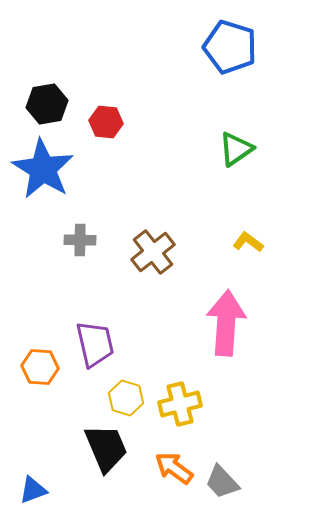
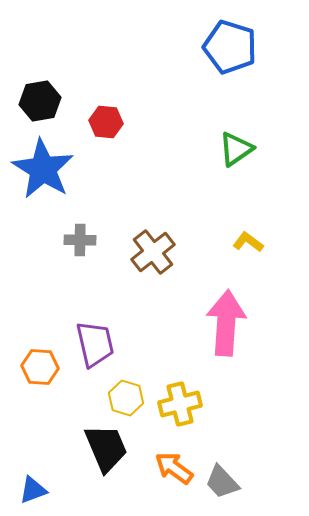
black hexagon: moved 7 px left, 3 px up
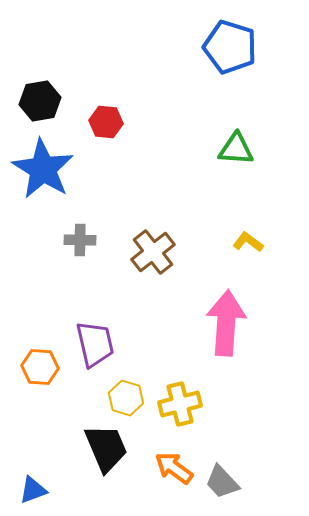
green triangle: rotated 39 degrees clockwise
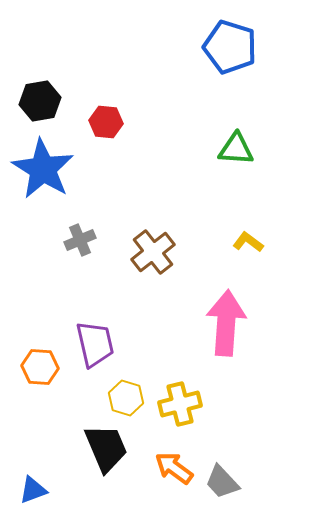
gray cross: rotated 24 degrees counterclockwise
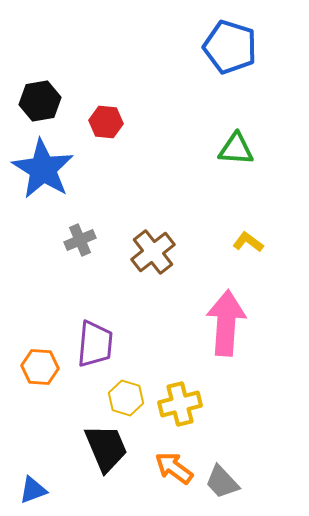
purple trapezoid: rotated 18 degrees clockwise
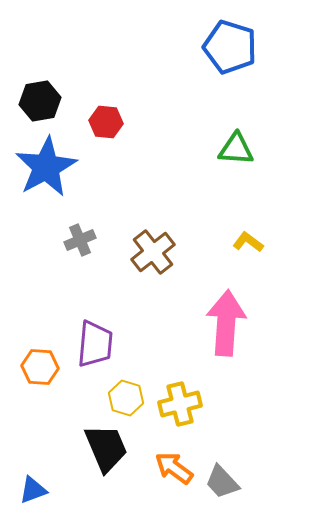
blue star: moved 3 px right, 2 px up; rotated 12 degrees clockwise
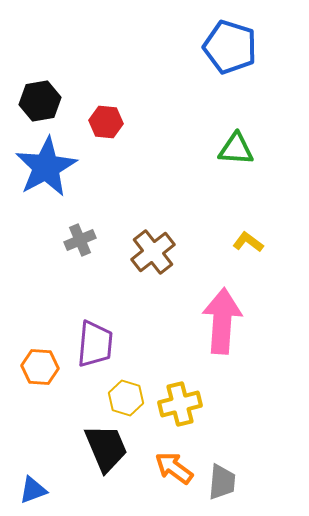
pink arrow: moved 4 px left, 2 px up
gray trapezoid: rotated 132 degrees counterclockwise
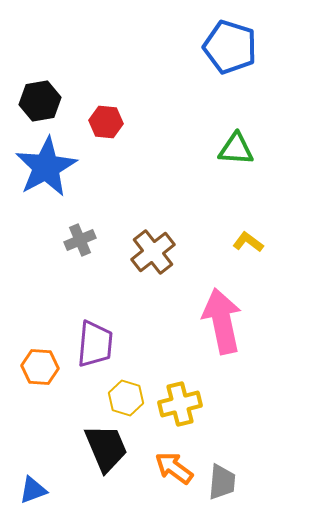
pink arrow: rotated 16 degrees counterclockwise
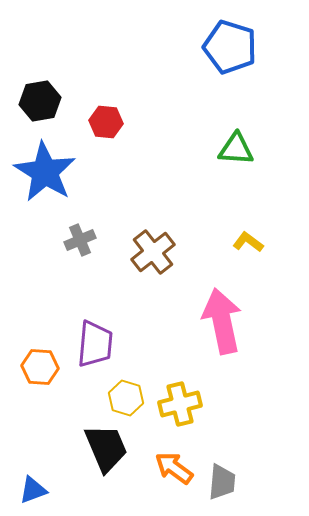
blue star: moved 1 px left, 5 px down; rotated 12 degrees counterclockwise
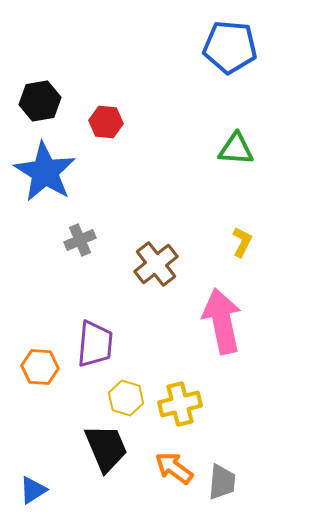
blue pentagon: rotated 12 degrees counterclockwise
yellow L-shape: moved 6 px left; rotated 80 degrees clockwise
brown cross: moved 3 px right, 12 px down
blue triangle: rotated 12 degrees counterclockwise
